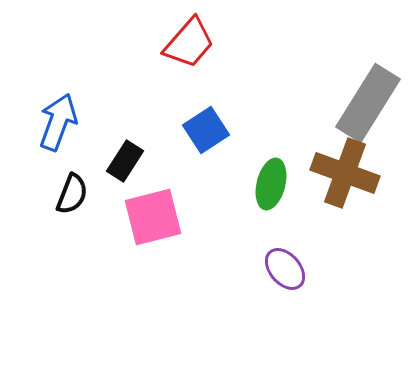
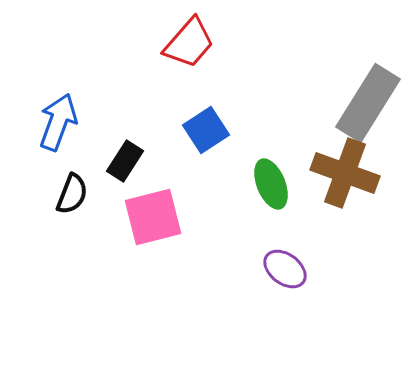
green ellipse: rotated 36 degrees counterclockwise
purple ellipse: rotated 12 degrees counterclockwise
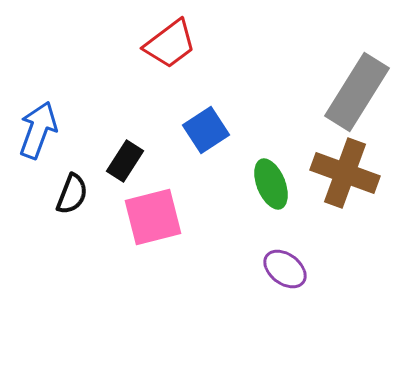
red trapezoid: moved 19 px left, 1 px down; rotated 12 degrees clockwise
gray rectangle: moved 11 px left, 11 px up
blue arrow: moved 20 px left, 8 px down
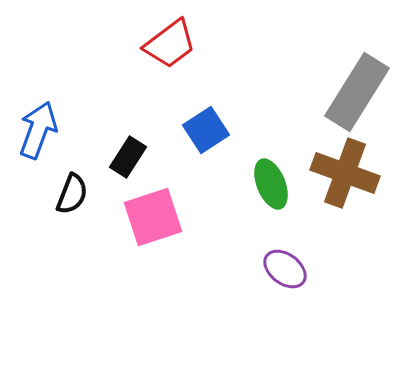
black rectangle: moved 3 px right, 4 px up
pink square: rotated 4 degrees counterclockwise
